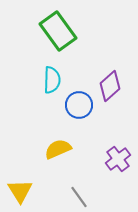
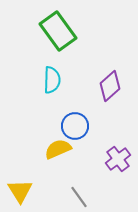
blue circle: moved 4 px left, 21 px down
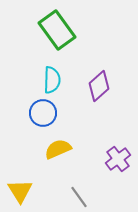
green rectangle: moved 1 px left, 1 px up
purple diamond: moved 11 px left
blue circle: moved 32 px left, 13 px up
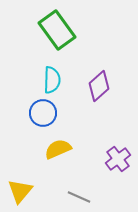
yellow triangle: rotated 12 degrees clockwise
gray line: rotated 30 degrees counterclockwise
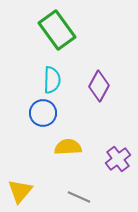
purple diamond: rotated 20 degrees counterclockwise
yellow semicircle: moved 10 px right, 2 px up; rotated 20 degrees clockwise
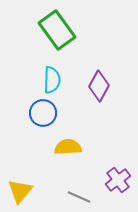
purple cross: moved 21 px down
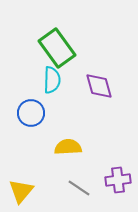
green rectangle: moved 18 px down
purple diamond: rotated 44 degrees counterclockwise
blue circle: moved 12 px left
purple cross: rotated 30 degrees clockwise
yellow triangle: moved 1 px right
gray line: moved 9 px up; rotated 10 degrees clockwise
